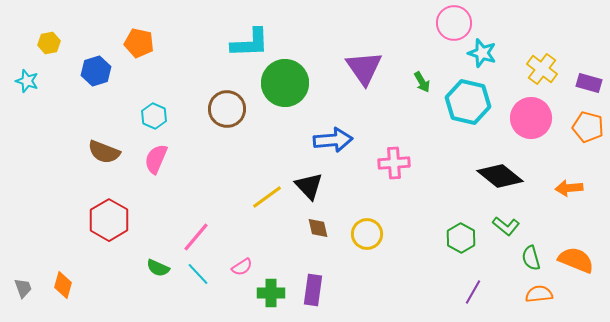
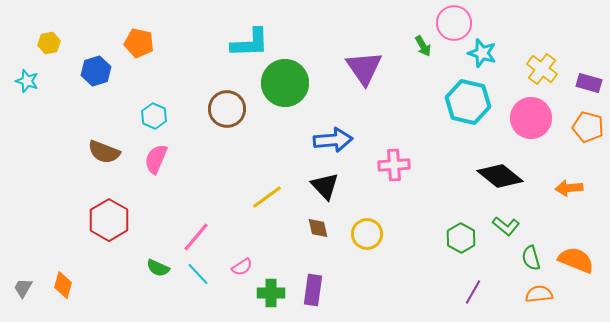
green arrow at (422, 82): moved 1 px right, 36 px up
pink cross at (394, 163): moved 2 px down
black triangle at (309, 186): moved 16 px right
gray trapezoid at (23, 288): rotated 130 degrees counterclockwise
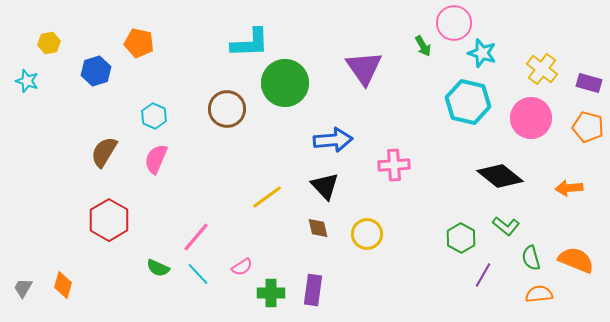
brown semicircle at (104, 152): rotated 100 degrees clockwise
purple line at (473, 292): moved 10 px right, 17 px up
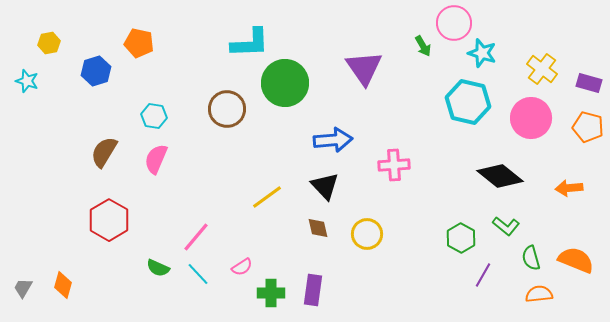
cyan hexagon at (154, 116): rotated 15 degrees counterclockwise
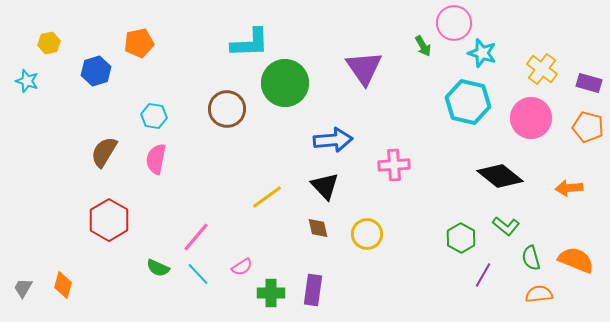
orange pentagon at (139, 43): rotated 24 degrees counterclockwise
pink semicircle at (156, 159): rotated 12 degrees counterclockwise
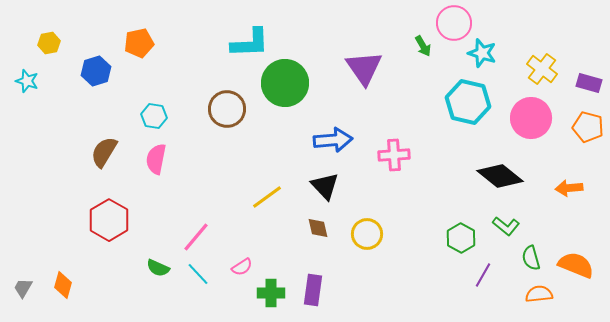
pink cross at (394, 165): moved 10 px up
orange semicircle at (576, 260): moved 5 px down
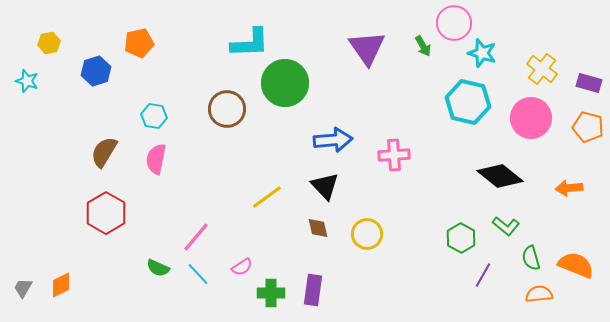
purple triangle at (364, 68): moved 3 px right, 20 px up
red hexagon at (109, 220): moved 3 px left, 7 px up
orange diamond at (63, 285): moved 2 px left; rotated 48 degrees clockwise
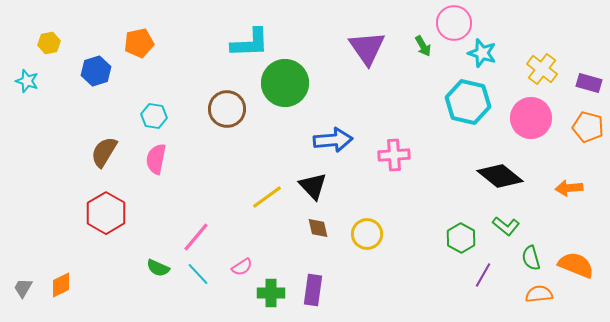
black triangle at (325, 186): moved 12 px left
